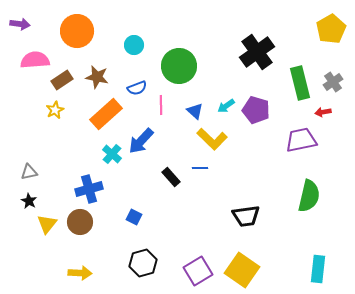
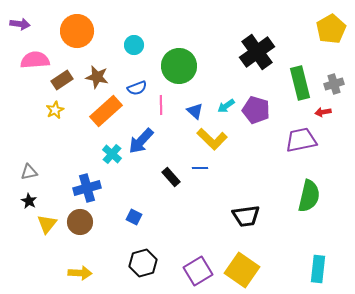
gray cross: moved 1 px right, 2 px down; rotated 18 degrees clockwise
orange rectangle: moved 3 px up
blue cross: moved 2 px left, 1 px up
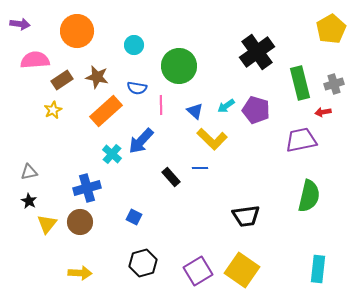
blue semicircle: rotated 30 degrees clockwise
yellow star: moved 2 px left
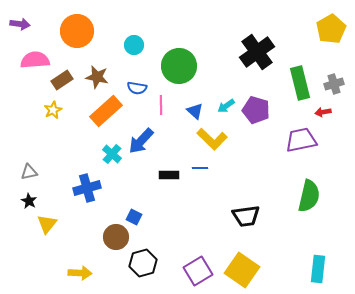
black rectangle: moved 2 px left, 2 px up; rotated 48 degrees counterclockwise
brown circle: moved 36 px right, 15 px down
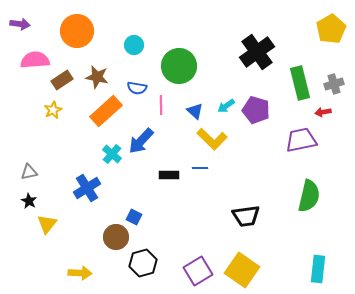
blue cross: rotated 16 degrees counterclockwise
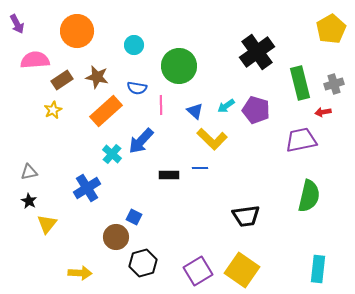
purple arrow: moved 3 px left; rotated 54 degrees clockwise
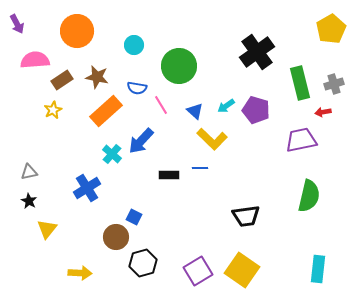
pink line: rotated 30 degrees counterclockwise
yellow triangle: moved 5 px down
